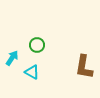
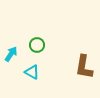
cyan arrow: moved 1 px left, 4 px up
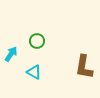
green circle: moved 4 px up
cyan triangle: moved 2 px right
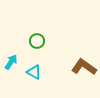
cyan arrow: moved 8 px down
brown L-shape: rotated 115 degrees clockwise
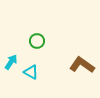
brown L-shape: moved 2 px left, 2 px up
cyan triangle: moved 3 px left
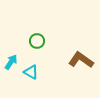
brown L-shape: moved 1 px left, 5 px up
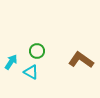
green circle: moved 10 px down
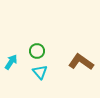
brown L-shape: moved 2 px down
cyan triangle: moved 9 px right; rotated 21 degrees clockwise
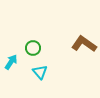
green circle: moved 4 px left, 3 px up
brown L-shape: moved 3 px right, 18 px up
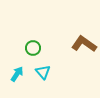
cyan arrow: moved 6 px right, 12 px down
cyan triangle: moved 3 px right
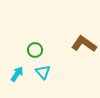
green circle: moved 2 px right, 2 px down
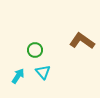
brown L-shape: moved 2 px left, 3 px up
cyan arrow: moved 1 px right, 2 px down
